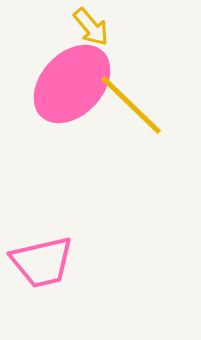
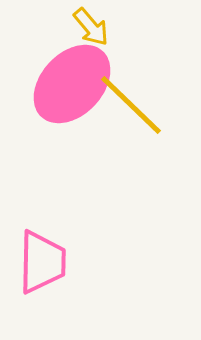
pink trapezoid: rotated 76 degrees counterclockwise
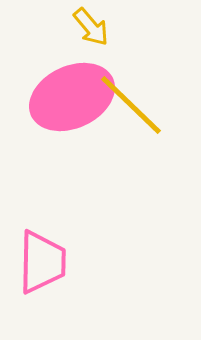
pink ellipse: moved 13 px down; rotated 22 degrees clockwise
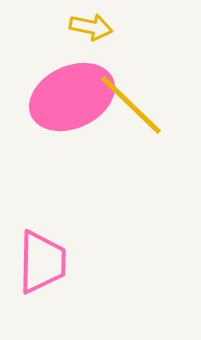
yellow arrow: rotated 39 degrees counterclockwise
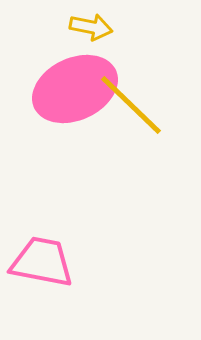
pink ellipse: moved 3 px right, 8 px up
pink trapezoid: rotated 80 degrees counterclockwise
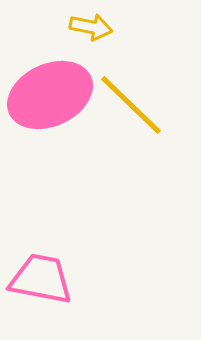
pink ellipse: moved 25 px left, 6 px down
pink trapezoid: moved 1 px left, 17 px down
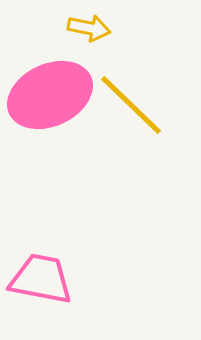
yellow arrow: moved 2 px left, 1 px down
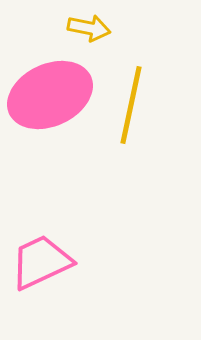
yellow line: rotated 58 degrees clockwise
pink trapezoid: moved 17 px up; rotated 36 degrees counterclockwise
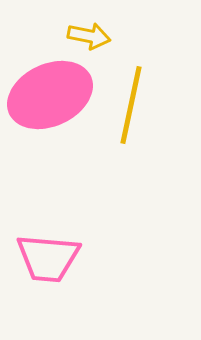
yellow arrow: moved 8 px down
pink trapezoid: moved 7 px right, 4 px up; rotated 150 degrees counterclockwise
